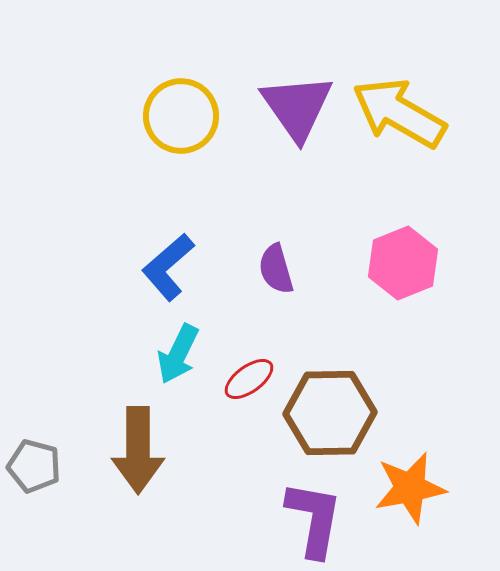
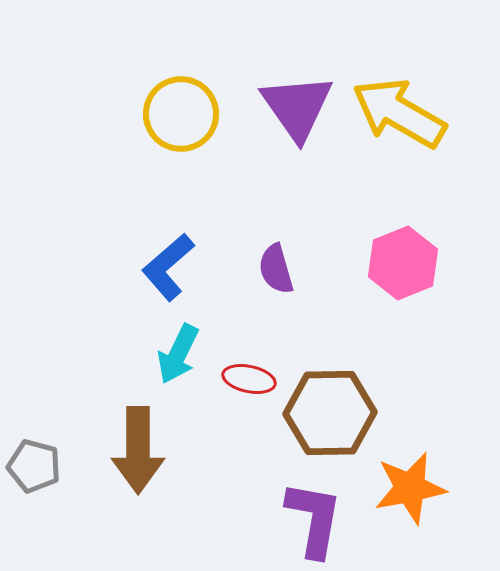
yellow circle: moved 2 px up
red ellipse: rotated 48 degrees clockwise
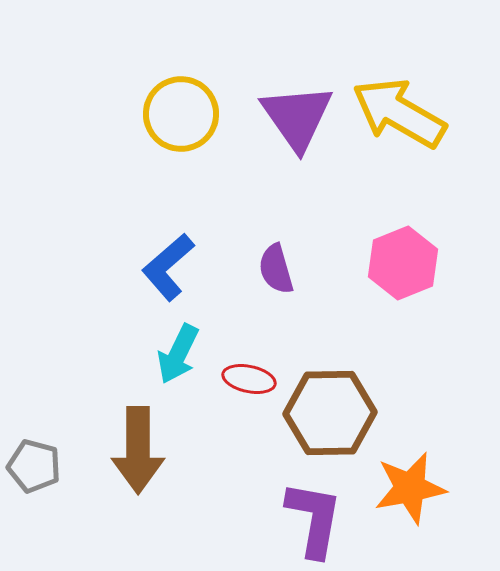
purple triangle: moved 10 px down
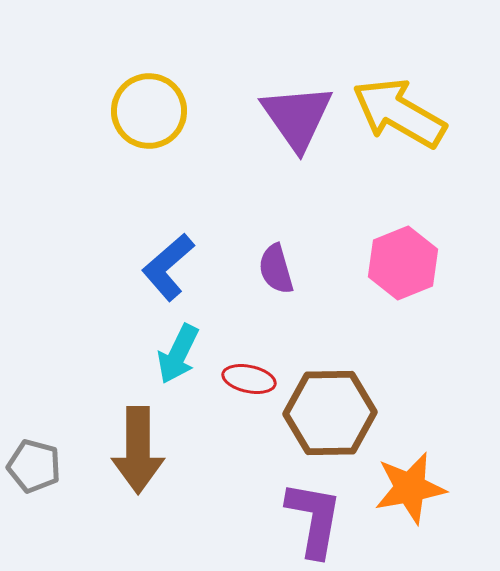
yellow circle: moved 32 px left, 3 px up
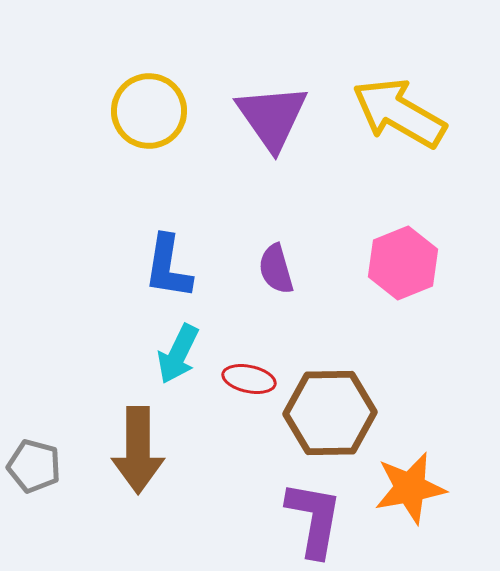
purple triangle: moved 25 px left
blue L-shape: rotated 40 degrees counterclockwise
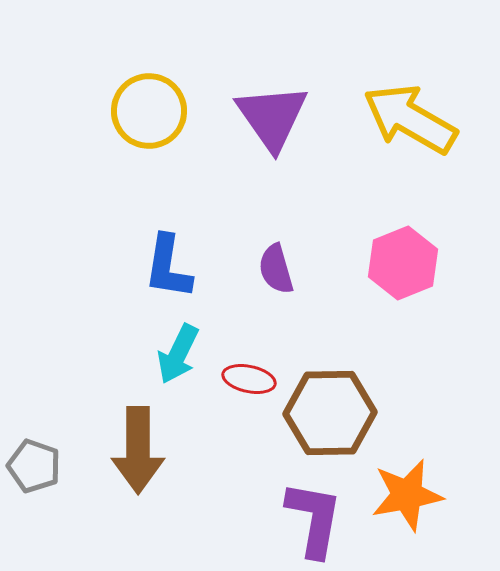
yellow arrow: moved 11 px right, 6 px down
gray pentagon: rotated 4 degrees clockwise
orange star: moved 3 px left, 7 px down
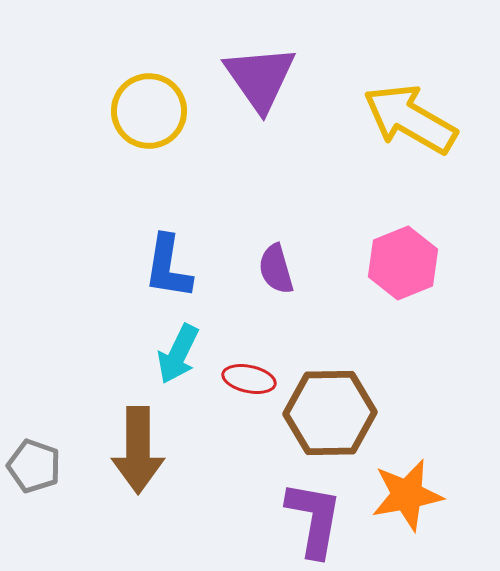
purple triangle: moved 12 px left, 39 px up
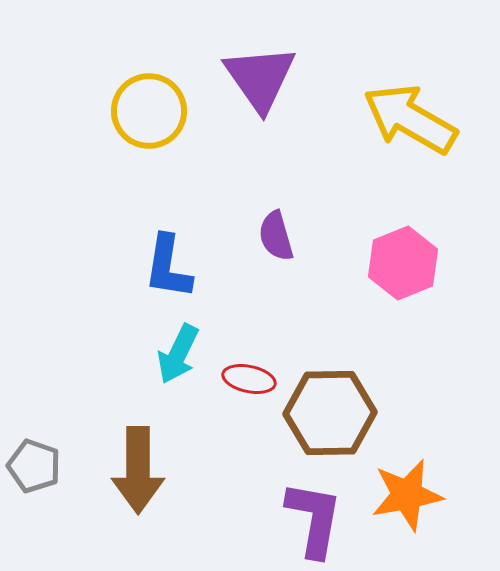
purple semicircle: moved 33 px up
brown arrow: moved 20 px down
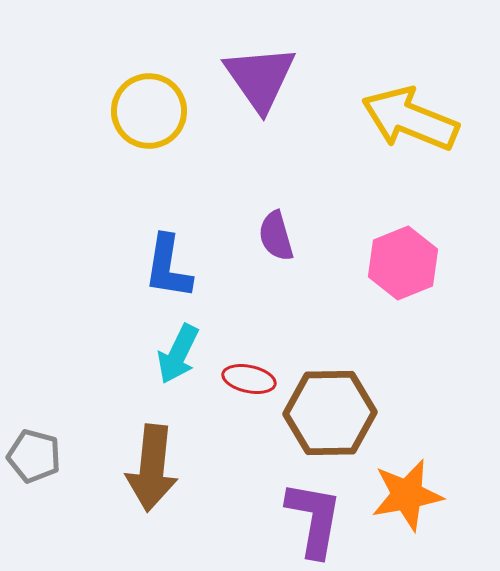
yellow arrow: rotated 8 degrees counterclockwise
gray pentagon: moved 10 px up; rotated 4 degrees counterclockwise
brown arrow: moved 14 px right, 2 px up; rotated 6 degrees clockwise
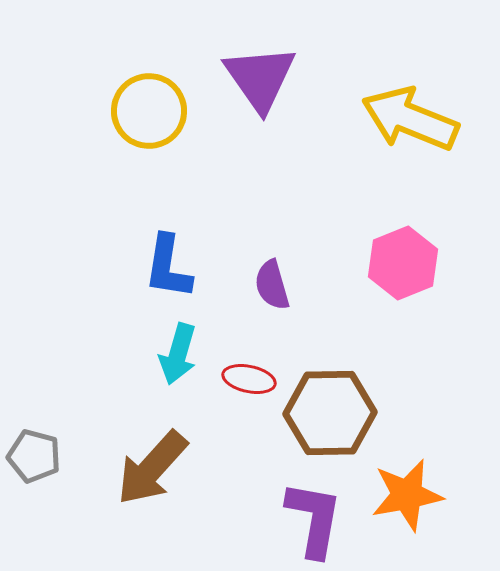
purple semicircle: moved 4 px left, 49 px down
cyan arrow: rotated 10 degrees counterclockwise
brown arrow: rotated 36 degrees clockwise
